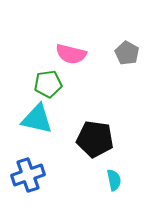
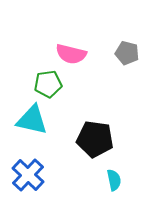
gray pentagon: rotated 15 degrees counterclockwise
cyan triangle: moved 5 px left, 1 px down
blue cross: rotated 28 degrees counterclockwise
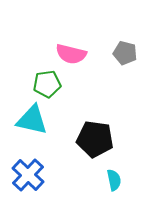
gray pentagon: moved 2 px left
green pentagon: moved 1 px left
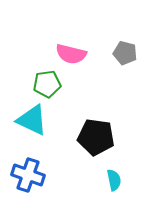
cyan triangle: rotated 12 degrees clockwise
black pentagon: moved 1 px right, 2 px up
blue cross: rotated 24 degrees counterclockwise
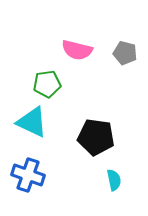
pink semicircle: moved 6 px right, 4 px up
cyan triangle: moved 2 px down
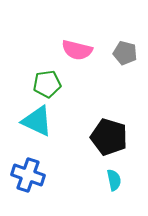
cyan triangle: moved 5 px right, 1 px up
black pentagon: moved 13 px right; rotated 9 degrees clockwise
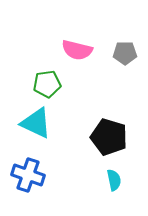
gray pentagon: rotated 15 degrees counterclockwise
cyan triangle: moved 1 px left, 2 px down
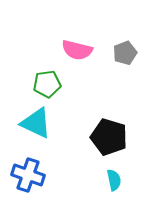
gray pentagon: rotated 20 degrees counterclockwise
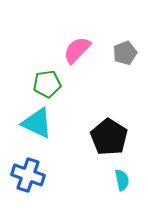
pink semicircle: rotated 120 degrees clockwise
cyan triangle: moved 1 px right
black pentagon: rotated 15 degrees clockwise
cyan semicircle: moved 8 px right
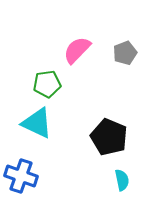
black pentagon: rotated 9 degrees counterclockwise
blue cross: moved 7 px left, 1 px down
